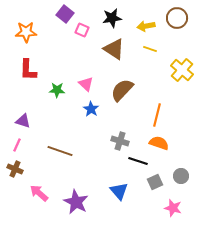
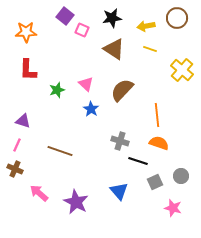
purple square: moved 2 px down
green star: rotated 21 degrees counterclockwise
orange line: rotated 20 degrees counterclockwise
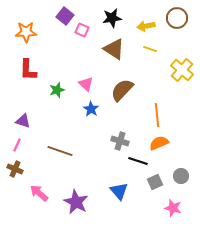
orange semicircle: rotated 42 degrees counterclockwise
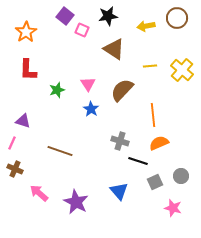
black star: moved 4 px left, 2 px up
orange star: rotated 30 degrees counterclockwise
yellow line: moved 17 px down; rotated 24 degrees counterclockwise
pink triangle: moved 2 px right; rotated 14 degrees clockwise
orange line: moved 4 px left
pink line: moved 5 px left, 2 px up
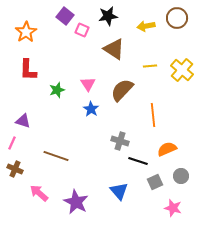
orange semicircle: moved 8 px right, 6 px down
brown line: moved 4 px left, 5 px down
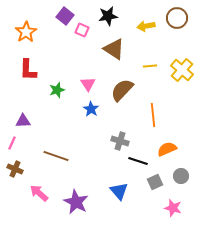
purple triangle: rotated 21 degrees counterclockwise
